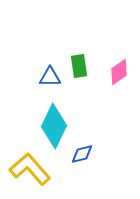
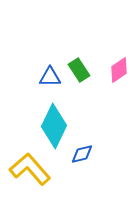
green rectangle: moved 4 px down; rotated 25 degrees counterclockwise
pink diamond: moved 2 px up
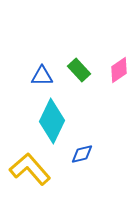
green rectangle: rotated 10 degrees counterclockwise
blue triangle: moved 8 px left, 1 px up
cyan diamond: moved 2 px left, 5 px up
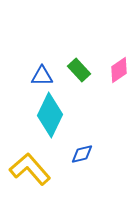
cyan diamond: moved 2 px left, 6 px up
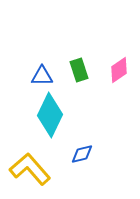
green rectangle: rotated 25 degrees clockwise
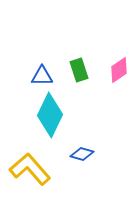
blue diamond: rotated 30 degrees clockwise
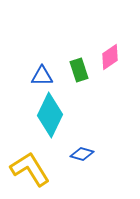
pink diamond: moved 9 px left, 13 px up
yellow L-shape: rotated 9 degrees clockwise
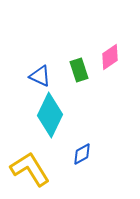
blue triangle: moved 2 px left; rotated 25 degrees clockwise
blue diamond: rotated 45 degrees counterclockwise
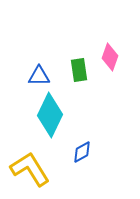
pink diamond: rotated 36 degrees counterclockwise
green rectangle: rotated 10 degrees clockwise
blue triangle: moved 1 px left; rotated 25 degrees counterclockwise
blue diamond: moved 2 px up
